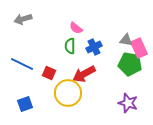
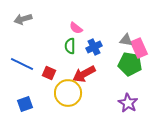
purple star: rotated 12 degrees clockwise
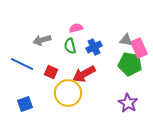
gray arrow: moved 19 px right, 21 px down
pink semicircle: rotated 128 degrees clockwise
green semicircle: rotated 14 degrees counterclockwise
red square: moved 2 px right, 1 px up
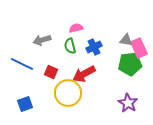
green pentagon: rotated 15 degrees counterclockwise
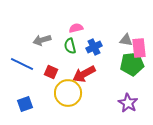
pink rectangle: rotated 18 degrees clockwise
green pentagon: moved 2 px right
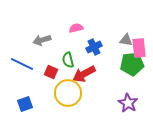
green semicircle: moved 2 px left, 14 px down
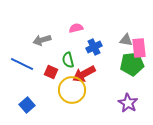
yellow circle: moved 4 px right, 3 px up
blue square: moved 2 px right, 1 px down; rotated 21 degrees counterclockwise
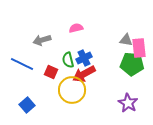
blue cross: moved 10 px left, 11 px down
green pentagon: rotated 10 degrees clockwise
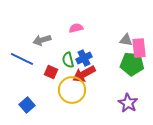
blue line: moved 5 px up
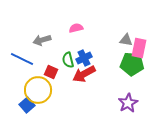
pink rectangle: rotated 18 degrees clockwise
yellow circle: moved 34 px left
purple star: rotated 12 degrees clockwise
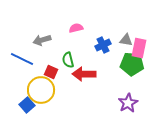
blue cross: moved 19 px right, 13 px up
red arrow: rotated 30 degrees clockwise
yellow circle: moved 3 px right
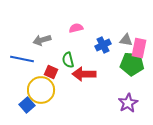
blue line: rotated 15 degrees counterclockwise
